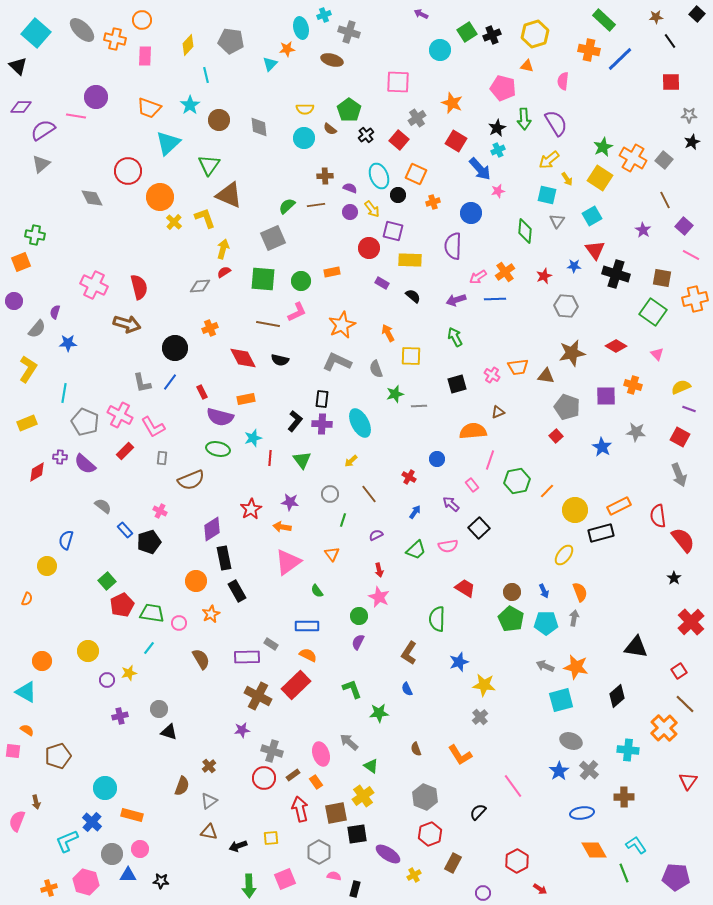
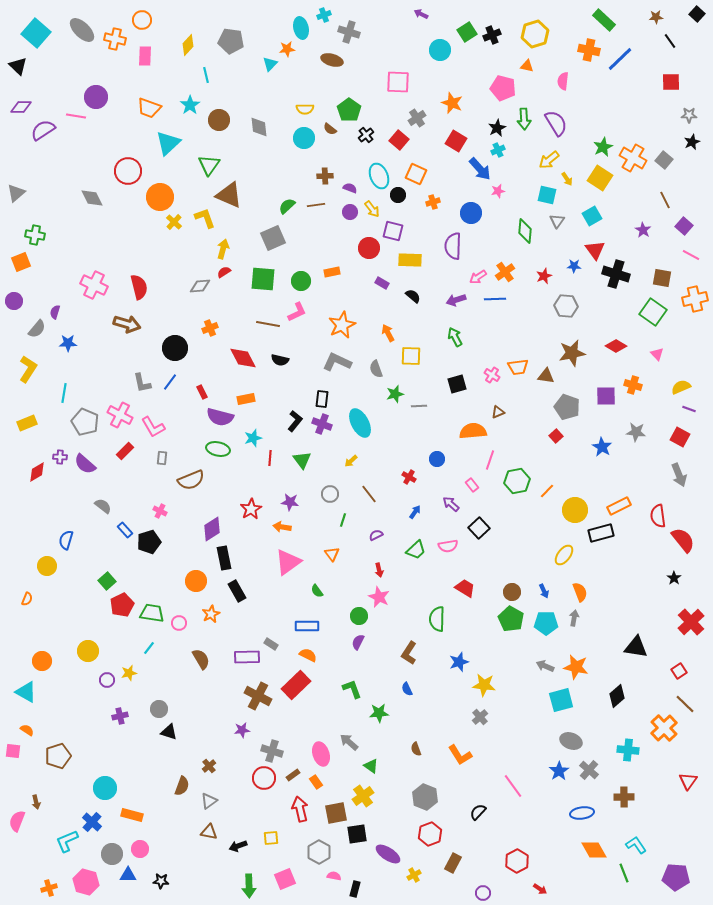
gray triangle at (41, 164): moved 25 px left, 29 px down
purple cross at (322, 424): rotated 18 degrees clockwise
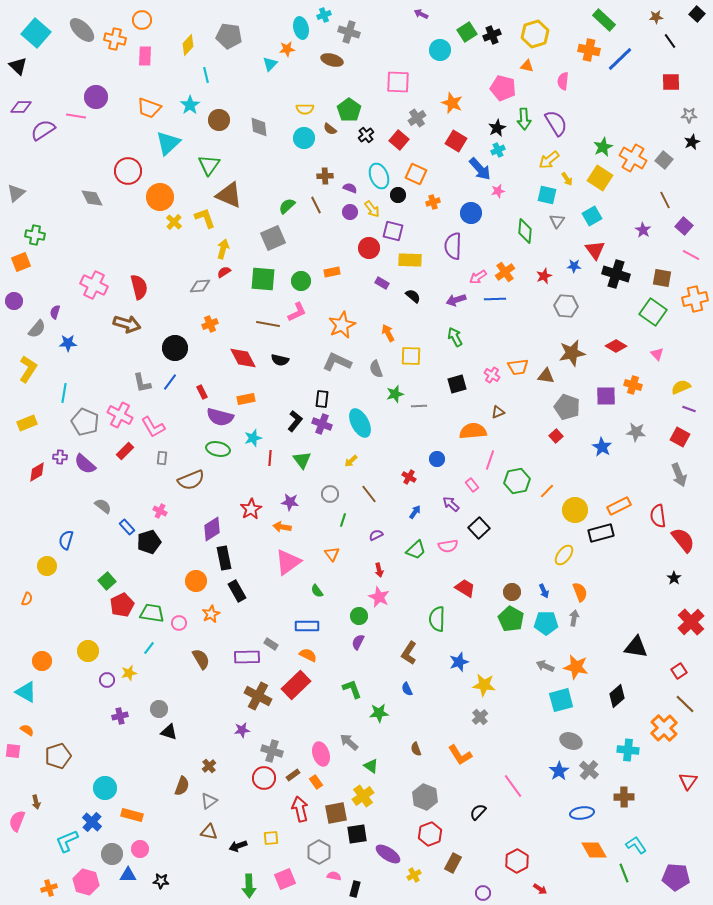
gray pentagon at (231, 41): moved 2 px left, 5 px up
brown line at (316, 205): rotated 72 degrees clockwise
orange cross at (210, 328): moved 4 px up
blue rectangle at (125, 530): moved 2 px right, 3 px up
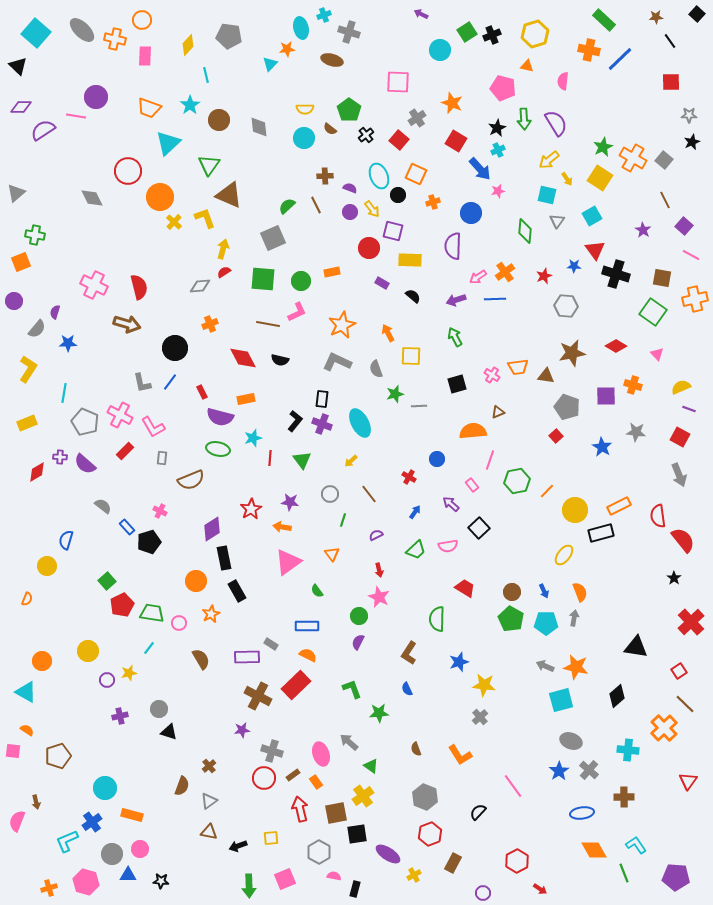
blue cross at (92, 822): rotated 12 degrees clockwise
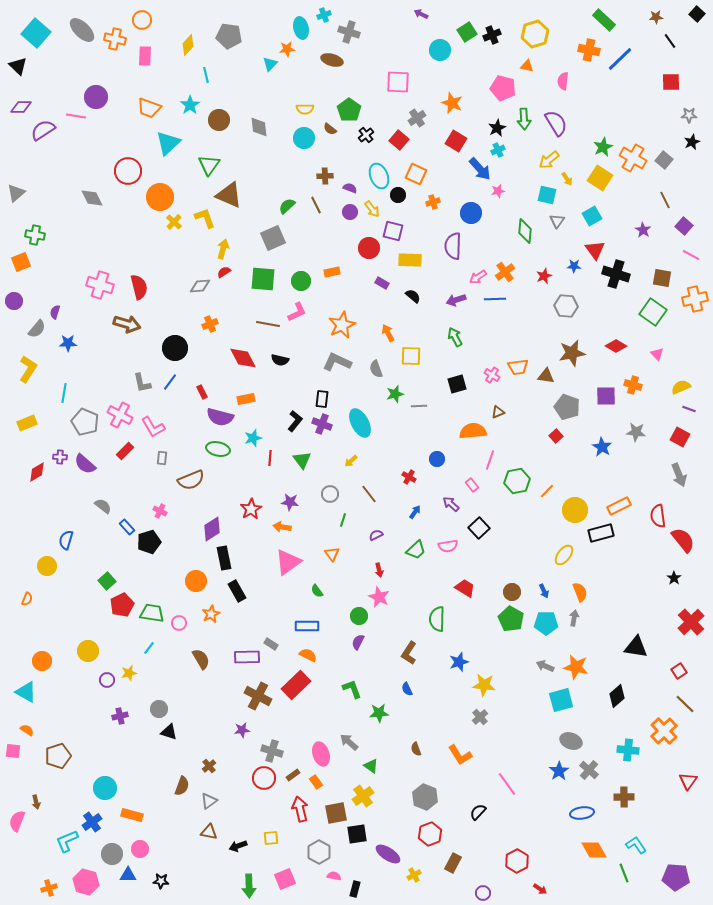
pink cross at (94, 285): moved 6 px right; rotated 8 degrees counterclockwise
orange cross at (664, 728): moved 3 px down
pink line at (513, 786): moved 6 px left, 2 px up
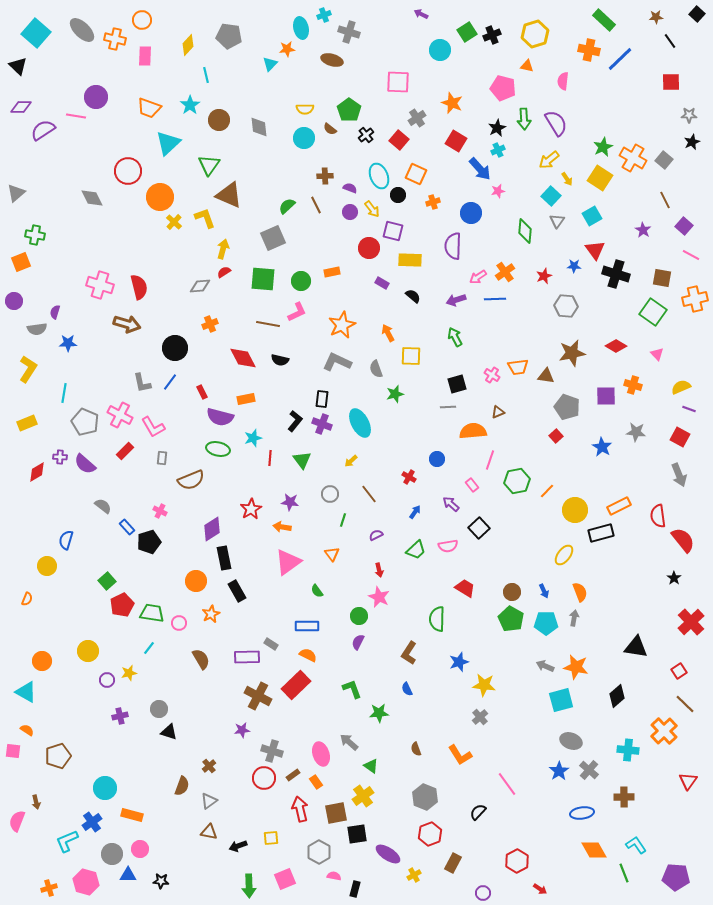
cyan square at (547, 195): moved 4 px right, 1 px down; rotated 30 degrees clockwise
gray semicircle at (37, 329): rotated 42 degrees clockwise
gray line at (419, 406): moved 29 px right, 1 px down
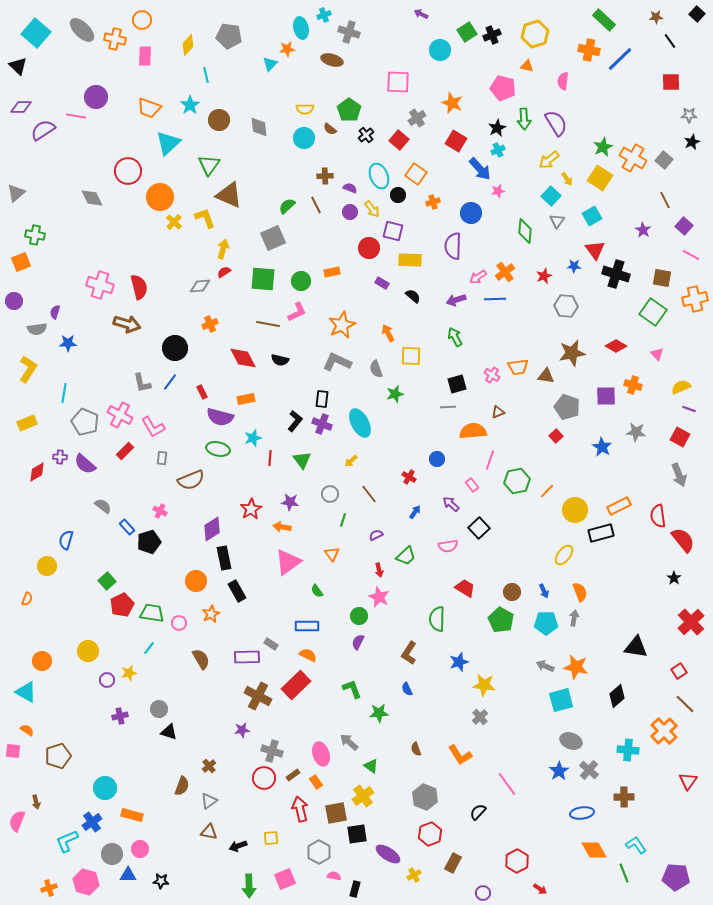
orange square at (416, 174): rotated 10 degrees clockwise
green trapezoid at (416, 550): moved 10 px left, 6 px down
green pentagon at (511, 619): moved 10 px left, 1 px down
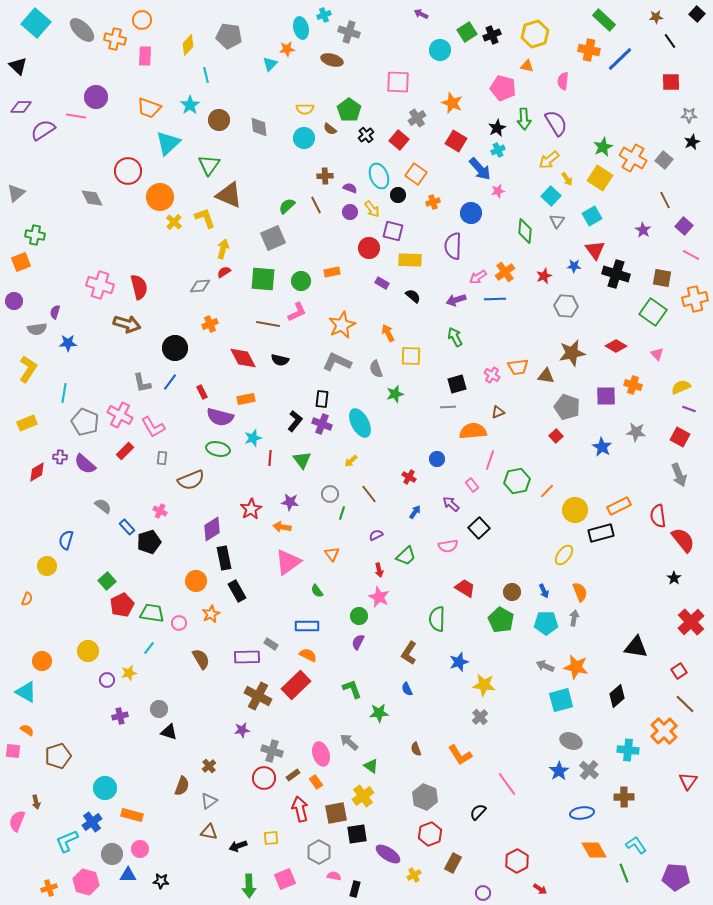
cyan square at (36, 33): moved 10 px up
green line at (343, 520): moved 1 px left, 7 px up
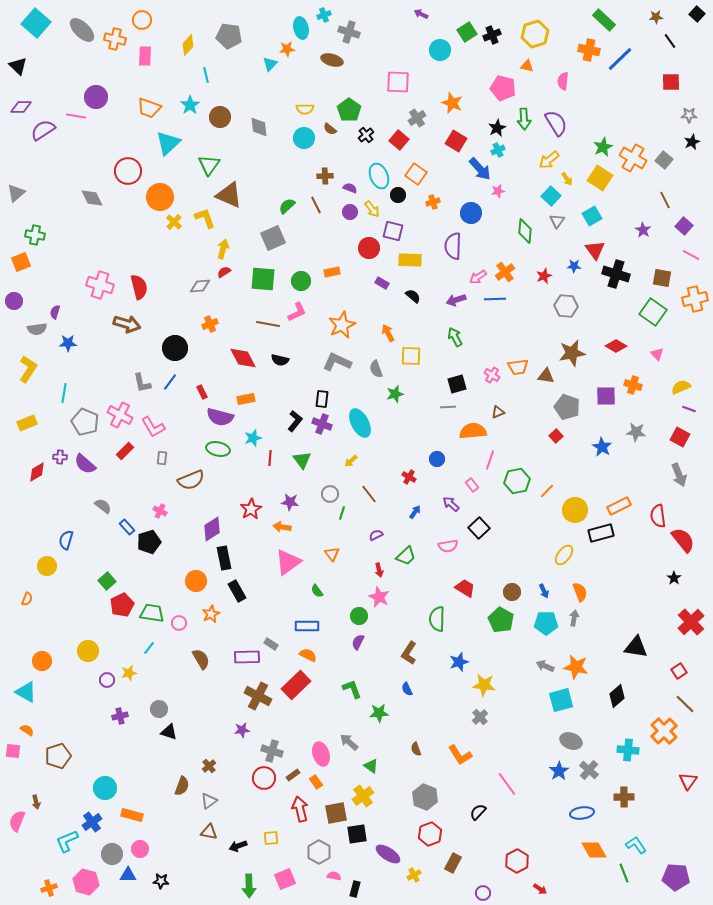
brown circle at (219, 120): moved 1 px right, 3 px up
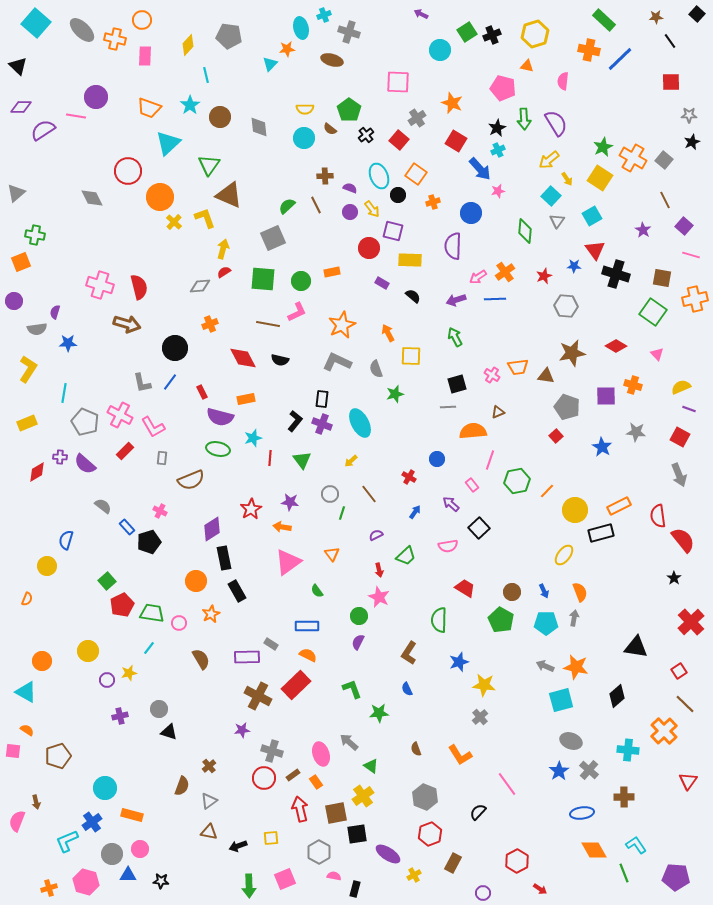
pink line at (691, 255): rotated 12 degrees counterclockwise
green semicircle at (437, 619): moved 2 px right, 1 px down
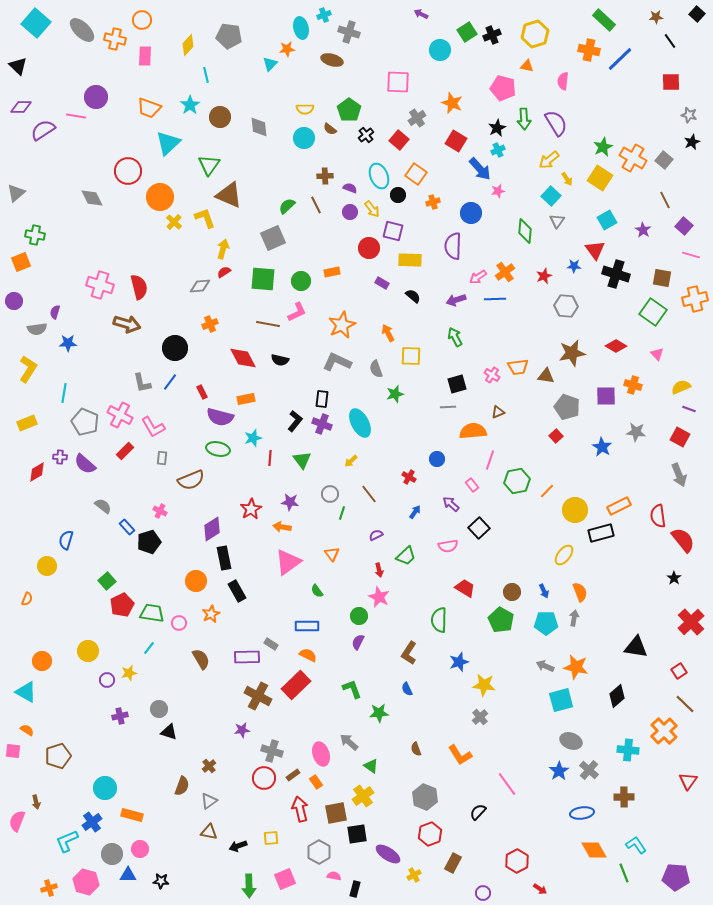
gray star at (689, 115): rotated 14 degrees clockwise
cyan square at (592, 216): moved 15 px right, 4 px down
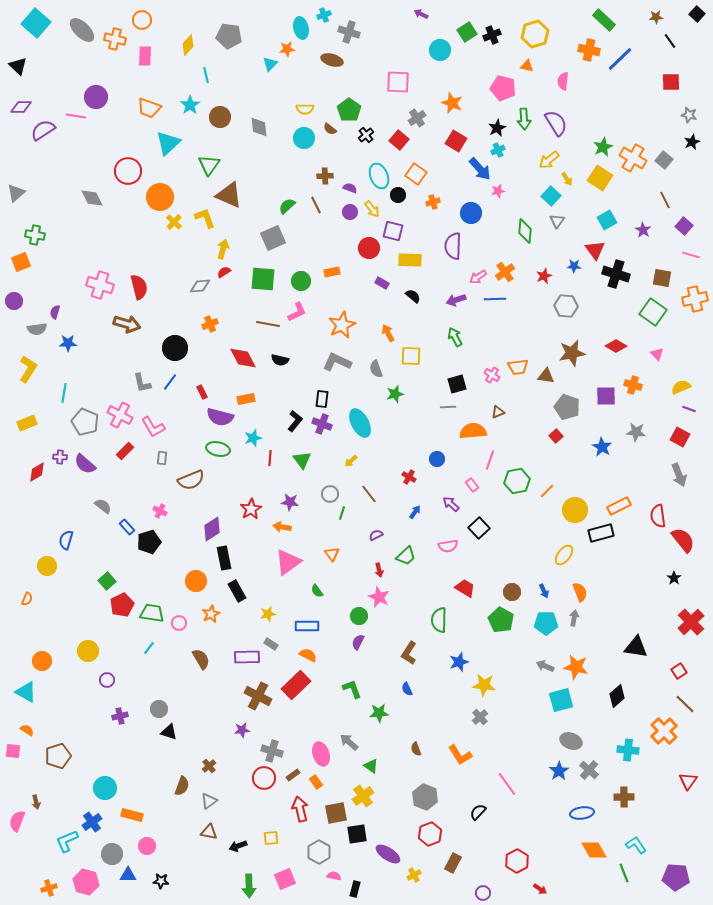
yellow star at (129, 673): moved 139 px right, 59 px up
pink circle at (140, 849): moved 7 px right, 3 px up
